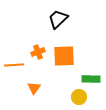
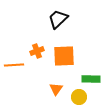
orange cross: moved 1 px left, 1 px up
orange triangle: moved 22 px right, 1 px down
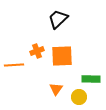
orange square: moved 2 px left
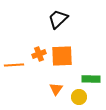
orange cross: moved 2 px right, 3 px down
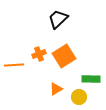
orange square: moved 2 px right; rotated 30 degrees counterclockwise
orange triangle: rotated 24 degrees clockwise
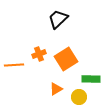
orange square: moved 2 px right, 3 px down
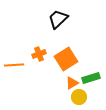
green rectangle: moved 1 px up; rotated 18 degrees counterclockwise
orange triangle: moved 16 px right, 6 px up
